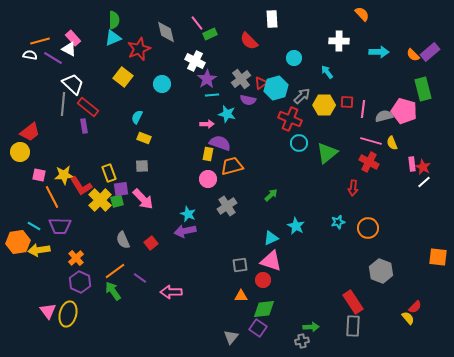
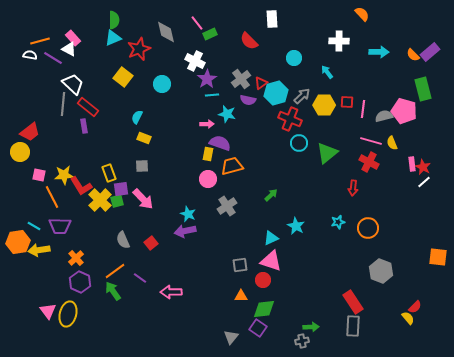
cyan hexagon at (276, 88): moved 5 px down
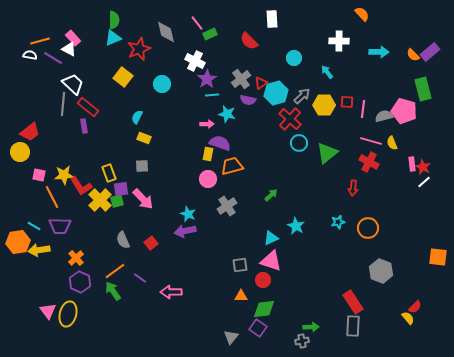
red cross at (290, 119): rotated 20 degrees clockwise
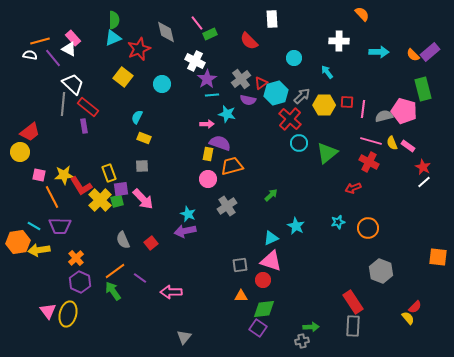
purple line at (53, 58): rotated 18 degrees clockwise
pink rectangle at (412, 164): moved 4 px left, 18 px up; rotated 48 degrees counterclockwise
red arrow at (353, 188): rotated 63 degrees clockwise
gray triangle at (231, 337): moved 47 px left
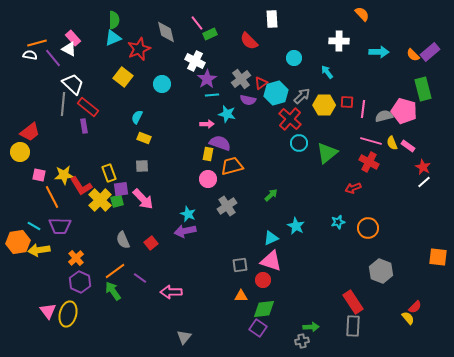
orange line at (40, 41): moved 3 px left, 2 px down
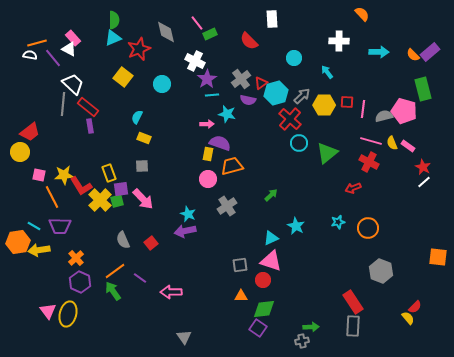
purple rectangle at (84, 126): moved 6 px right
gray triangle at (184, 337): rotated 14 degrees counterclockwise
